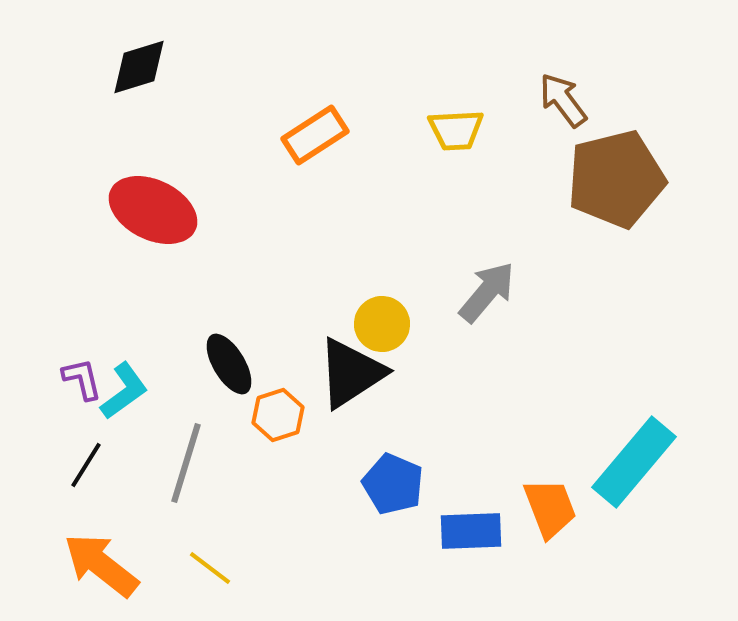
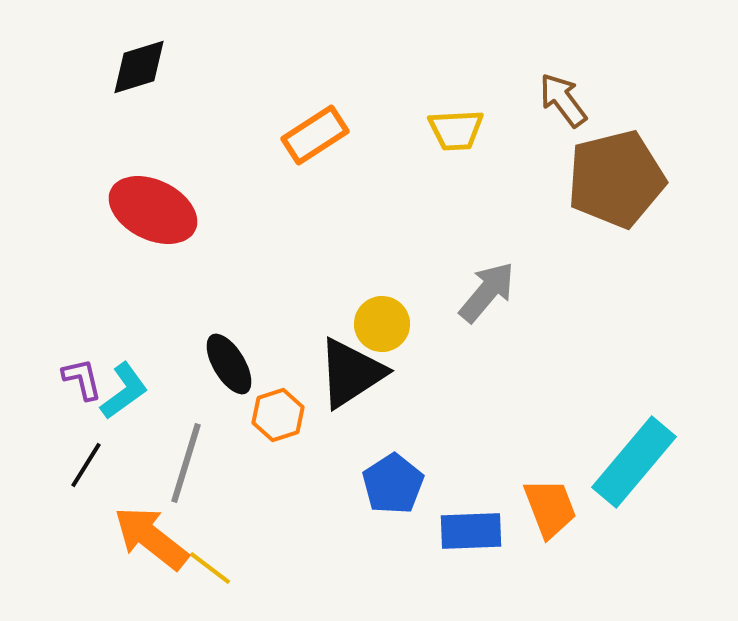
blue pentagon: rotated 16 degrees clockwise
orange arrow: moved 50 px right, 27 px up
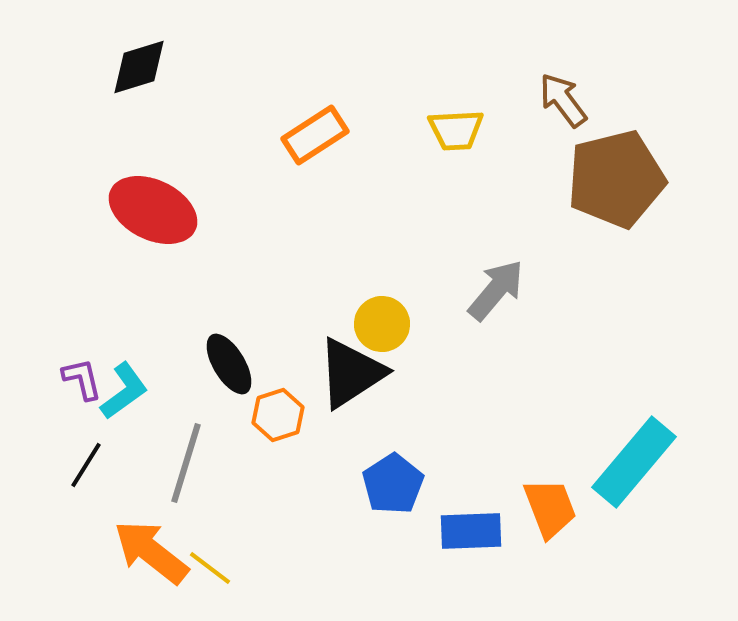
gray arrow: moved 9 px right, 2 px up
orange arrow: moved 14 px down
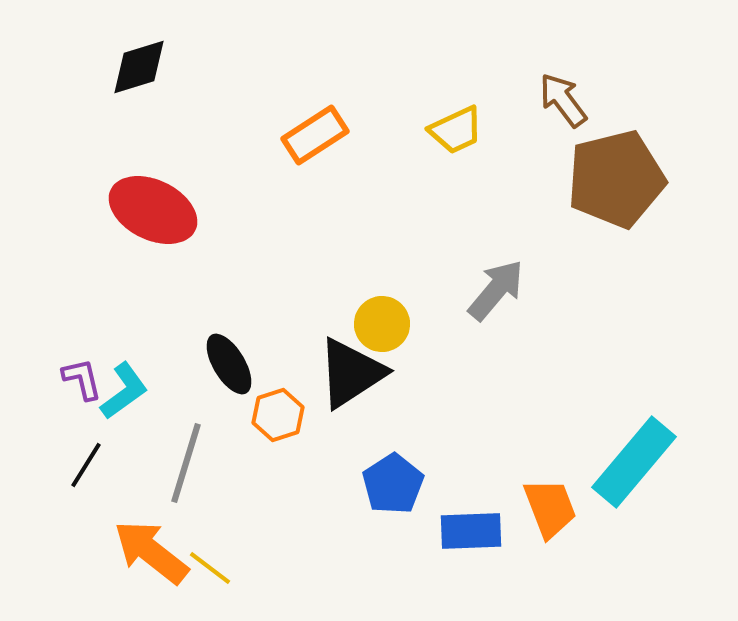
yellow trapezoid: rotated 22 degrees counterclockwise
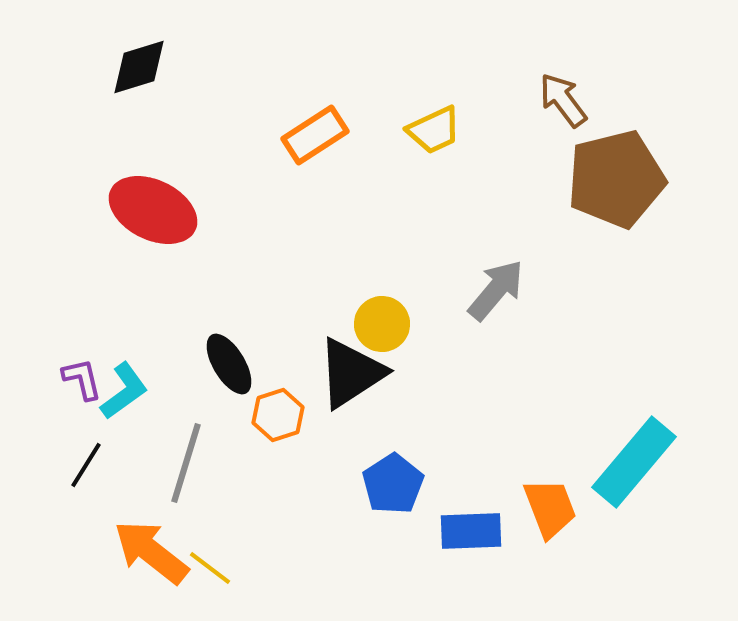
yellow trapezoid: moved 22 px left
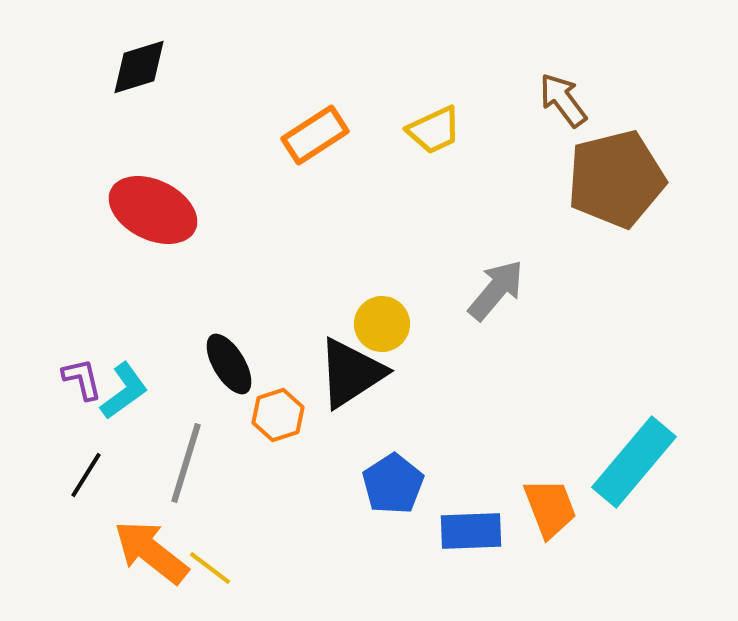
black line: moved 10 px down
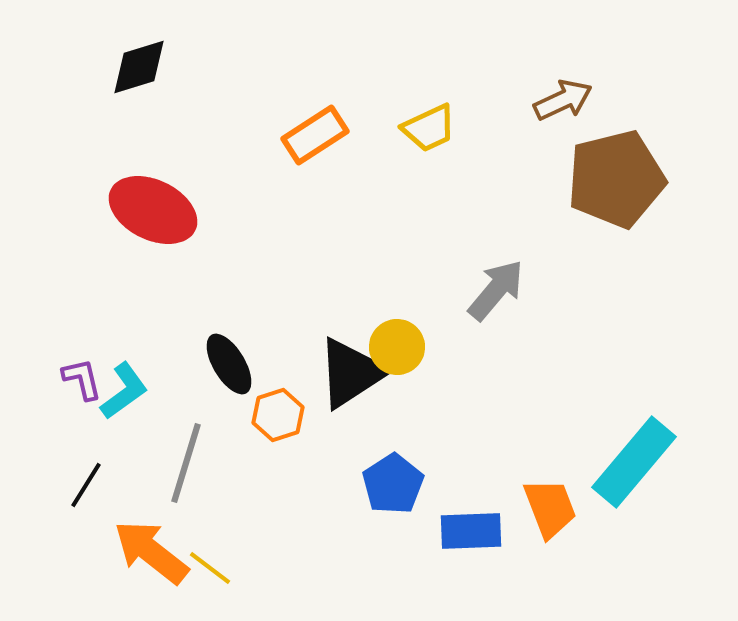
brown arrow: rotated 102 degrees clockwise
yellow trapezoid: moved 5 px left, 2 px up
yellow circle: moved 15 px right, 23 px down
black line: moved 10 px down
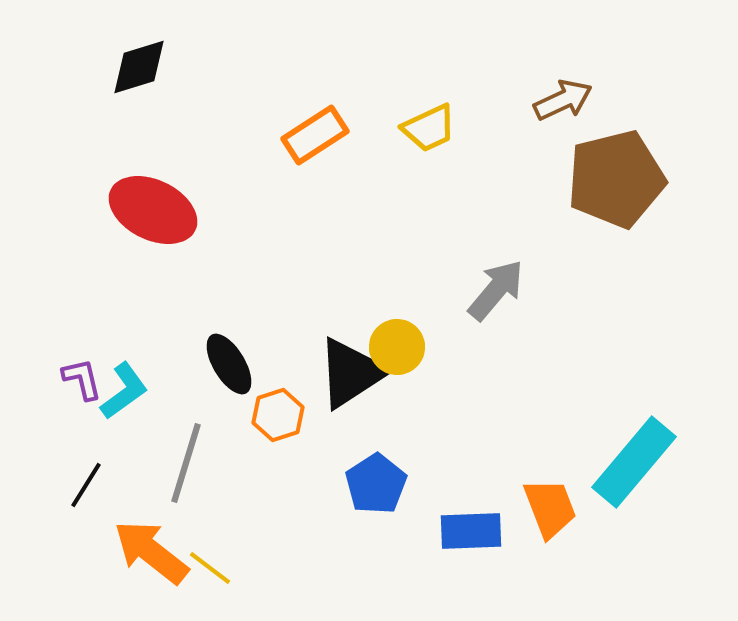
blue pentagon: moved 17 px left
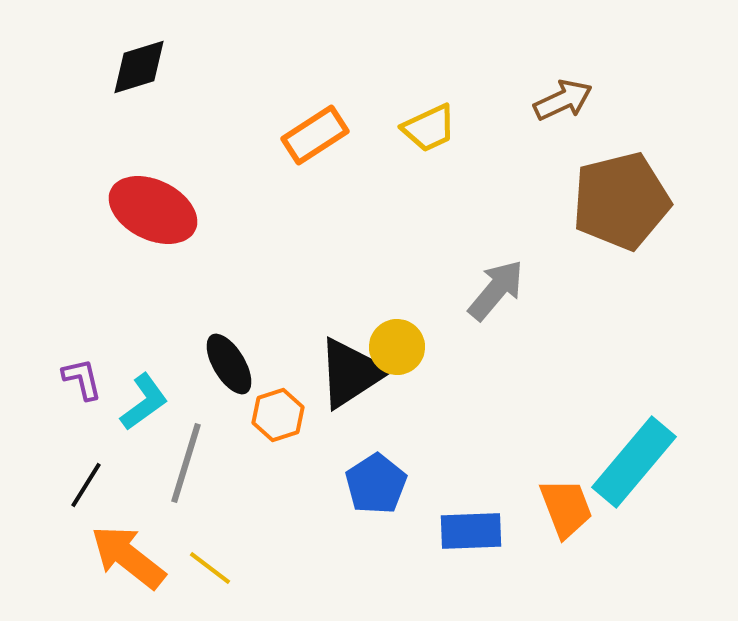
brown pentagon: moved 5 px right, 22 px down
cyan L-shape: moved 20 px right, 11 px down
orange trapezoid: moved 16 px right
orange arrow: moved 23 px left, 5 px down
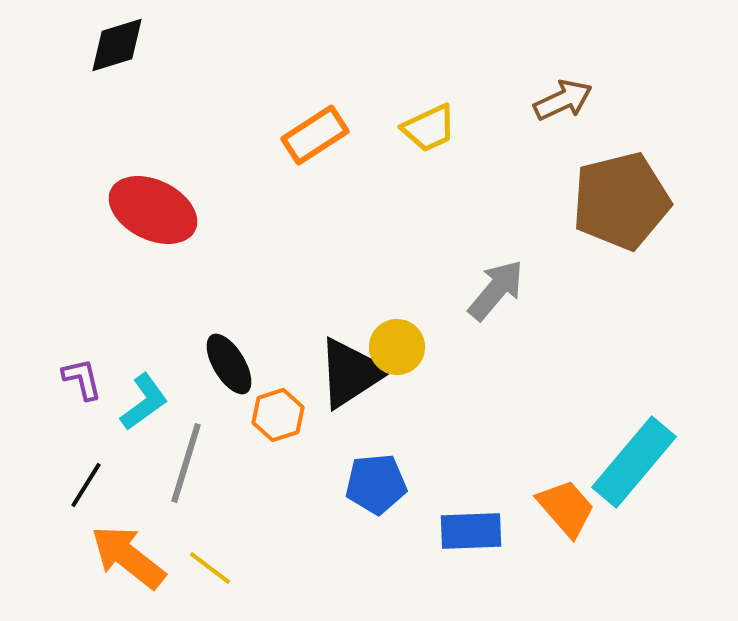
black diamond: moved 22 px left, 22 px up
blue pentagon: rotated 28 degrees clockwise
orange trapezoid: rotated 20 degrees counterclockwise
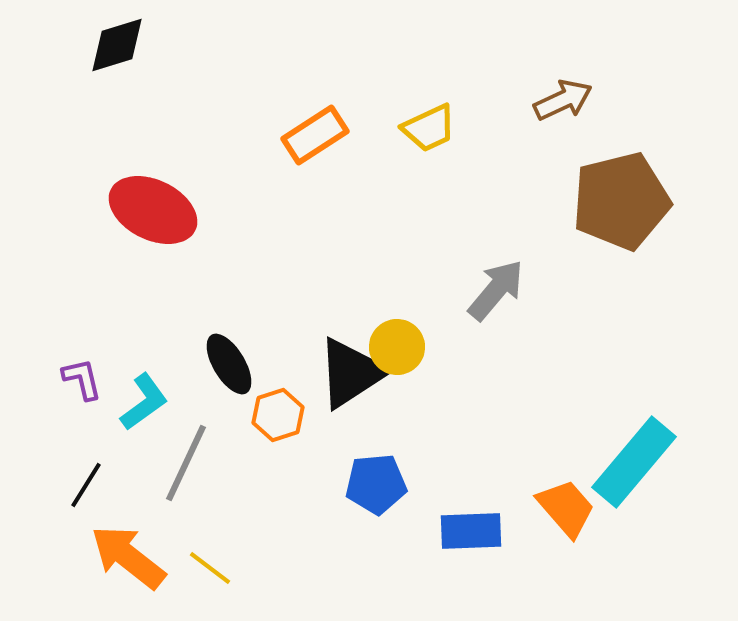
gray line: rotated 8 degrees clockwise
